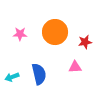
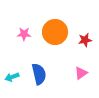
pink star: moved 4 px right
red star: moved 2 px up
pink triangle: moved 6 px right, 6 px down; rotated 32 degrees counterclockwise
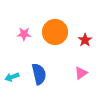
red star: rotated 24 degrees counterclockwise
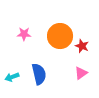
orange circle: moved 5 px right, 4 px down
red star: moved 3 px left, 6 px down; rotated 16 degrees counterclockwise
